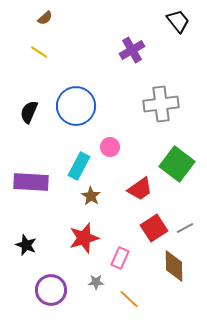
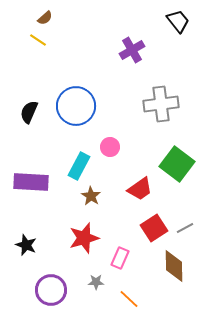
yellow line: moved 1 px left, 12 px up
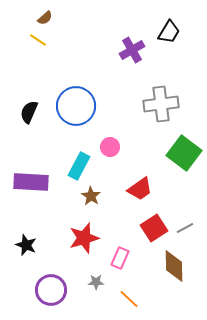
black trapezoid: moved 9 px left, 11 px down; rotated 70 degrees clockwise
green square: moved 7 px right, 11 px up
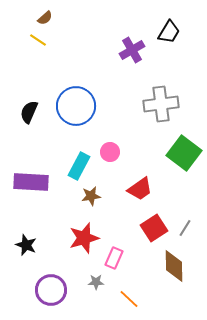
pink circle: moved 5 px down
brown star: rotated 30 degrees clockwise
gray line: rotated 30 degrees counterclockwise
pink rectangle: moved 6 px left
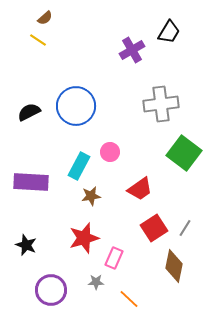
black semicircle: rotated 40 degrees clockwise
brown diamond: rotated 12 degrees clockwise
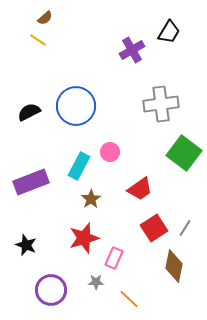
purple rectangle: rotated 24 degrees counterclockwise
brown star: moved 3 px down; rotated 24 degrees counterclockwise
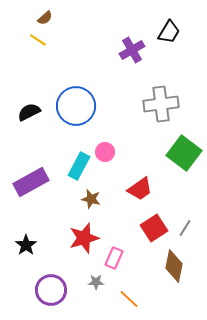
pink circle: moved 5 px left
purple rectangle: rotated 8 degrees counterclockwise
brown star: rotated 24 degrees counterclockwise
black star: rotated 15 degrees clockwise
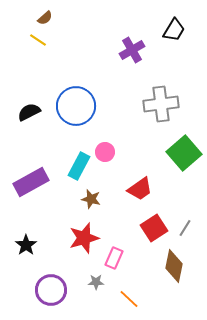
black trapezoid: moved 5 px right, 2 px up
green square: rotated 12 degrees clockwise
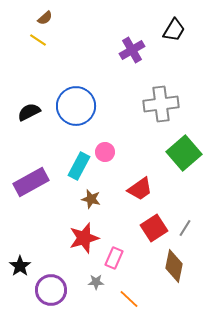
black star: moved 6 px left, 21 px down
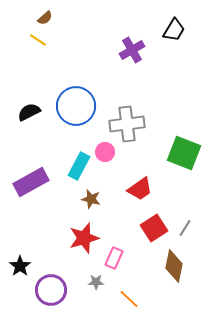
gray cross: moved 34 px left, 20 px down
green square: rotated 28 degrees counterclockwise
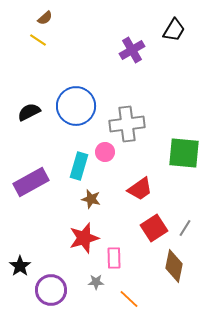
green square: rotated 16 degrees counterclockwise
cyan rectangle: rotated 12 degrees counterclockwise
pink rectangle: rotated 25 degrees counterclockwise
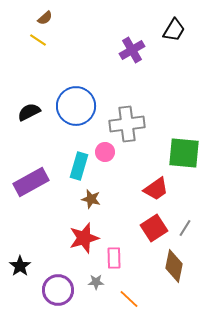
red trapezoid: moved 16 px right
purple circle: moved 7 px right
